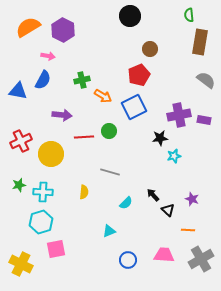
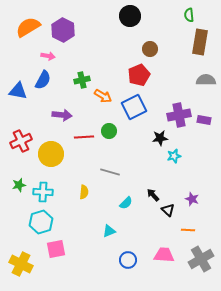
gray semicircle: rotated 36 degrees counterclockwise
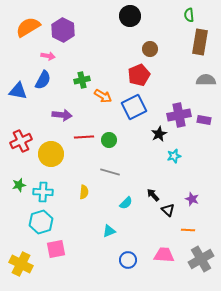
green circle: moved 9 px down
black star: moved 1 px left, 4 px up; rotated 21 degrees counterclockwise
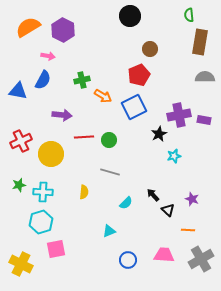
gray semicircle: moved 1 px left, 3 px up
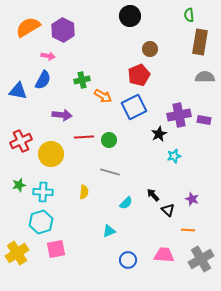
yellow cross: moved 4 px left, 11 px up; rotated 30 degrees clockwise
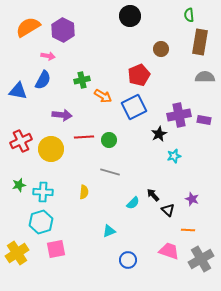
brown circle: moved 11 px right
yellow circle: moved 5 px up
cyan semicircle: moved 7 px right
pink trapezoid: moved 5 px right, 4 px up; rotated 15 degrees clockwise
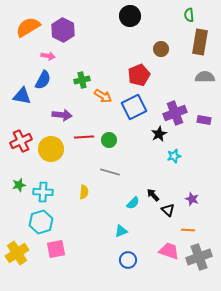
blue triangle: moved 4 px right, 5 px down
purple cross: moved 4 px left, 2 px up; rotated 10 degrees counterclockwise
cyan triangle: moved 12 px right
gray cross: moved 2 px left, 2 px up; rotated 10 degrees clockwise
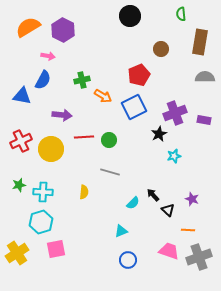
green semicircle: moved 8 px left, 1 px up
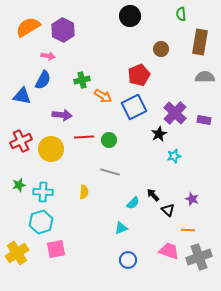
purple cross: rotated 25 degrees counterclockwise
cyan triangle: moved 3 px up
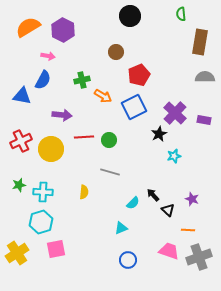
brown circle: moved 45 px left, 3 px down
